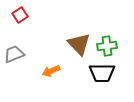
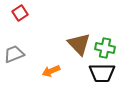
red square: moved 2 px up
green cross: moved 2 px left, 2 px down; rotated 18 degrees clockwise
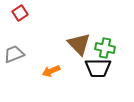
black trapezoid: moved 4 px left, 5 px up
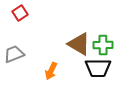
brown triangle: rotated 15 degrees counterclockwise
green cross: moved 2 px left, 3 px up; rotated 12 degrees counterclockwise
orange arrow: rotated 42 degrees counterclockwise
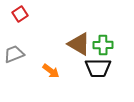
red square: moved 1 px down
orange arrow: rotated 78 degrees counterclockwise
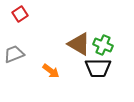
green cross: rotated 24 degrees clockwise
